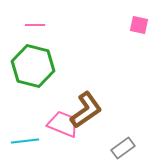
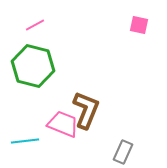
pink line: rotated 30 degrees counterclockwise
brown L-shape: rotated 33 degrees counterclockwise
gray rectangle: moved 4 px down; rotated 30 degrees counterclockwise
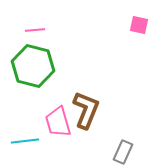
pink line: moved 5 px down; rotated 24 degrees clockwise
pink trapezoid: moved 5 px left, 2 px up; rotated 128 degrees counterclockwise
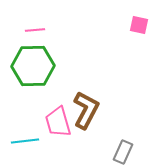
green hexagon: rotated 15 degrees counterclockwise
brown L-shape: rotated 6 degrees clockwise
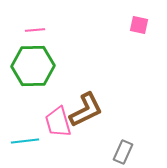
brown L-shape: rotated 36 degrees clockwise
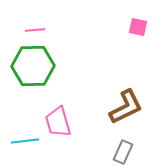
pink square: moved 1 px left, 2 px down
brown L-shape: moved 40 px right, 3 px up
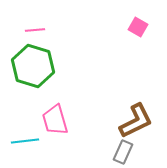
pink square: rotated 18 degrees clockwise
green hexagon: rotated 18 degrees clockwise
brown L-shape: moved 10 px right, 14 px down
pink trapezoid: moved 3 px left, 2 px up
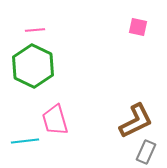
pink square: rotated 18 degrees counterclockwise
green hexagon: rotated 9 degrees clockwise
gray rectangle: moved 23 px right
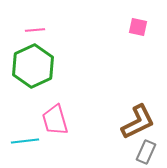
green hexagon: rotated 9 degrees clockwise
brown L-shape: moved 2 px right, 1 px down
